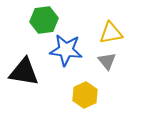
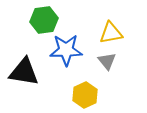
blue star: rotated 8 degrees counterclockwise
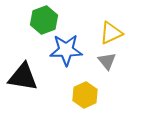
green hexagon: rotated 12 degrees counterclockwise
yellow triangle: rotated 15 degrees counterclockwise
black triangle: moved 1 px left, 5 px down
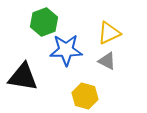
green hexagon: moved 2 px down
yellow triangle: moved 2 px left
gray triangle: rotated 24 degrees counterclockwise
yellow hexagon: moved 1 px down; rotated 20 degrees counterclockwise
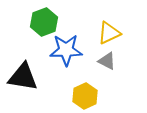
yellow hexagon: rotated 20 degrees clockwise
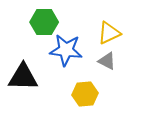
green hexagon: rotated 20 degrees clockwise
blue star: rotated 8 degrees clockwise
black triangle: rotated 8 degrees counterclockwise
yellow hexagon: moved 2 px up; rotated 20 degrees clockwise
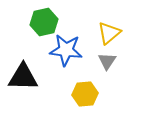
green hexagon: rotated 12 degrees counterclockwise
yellow triangle: rotated 15 degrees counterclockwise
gray triangle: rotated 36 degrees clockwise
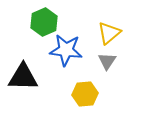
green hexagon: rotated 12 degrees counterclockwise
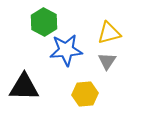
green hexagon: rotated 8 degrees counterclockwise
yellow triangle: rotated 25 degrees clockwise
blue star: rotated 12 degrees counterclockwise
black triangle: moved 1 px right, 10 px down
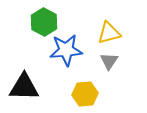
gray triangle: moved 2 px right
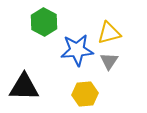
blue star: moved 11 px right
